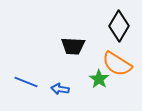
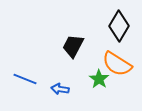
black trapezoid: rotated 115 degrees clockwise
blue line: moved 1 px left, 3 px up
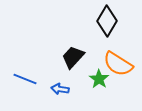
black diamond: moved 12 px left, 5 px up
black trapezoid: moved 11 px down; rotated 15 degrees clockwise
orange semicircle: moved 1 px right
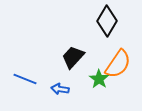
orange semicircle: rotated 88 degrees counterclockwise
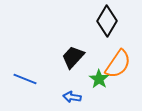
blue arrow: moved 12 px right, 8 px down
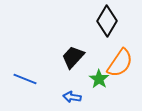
orange semicircle: moved 2 px right, 1 px up
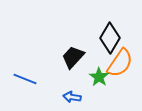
black diamond: moved 3 px right, 17 px down
green star: moved 2 px up
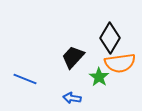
orange semicircle: rotated 48 degrees clockwise
blue arrow: moved 1 px down
